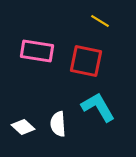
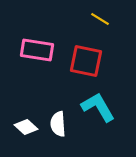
yellow line: moved 2 px up
pink rectangle: moved 1 px up
white diamond: moved 3 px right
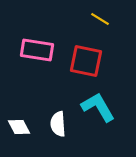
white diamond: moved 7 px left; rotated 20 degrees clockwise
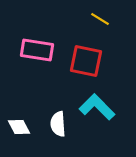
cyan L-shape: moved 1 px left; rotated 15 degrees counterclockwise
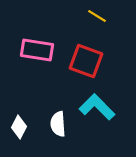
yellow line: moved 3 px left, 3 px up
red square: rotated 8 degrees clockwise
white diamond: rotated 55 degrees clockwise
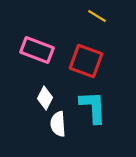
pink rectangle: rotated 12 degrees clockwise
cyan L-shape: moved 4 px left; rotated 42 degrees clockwise
white diamond: moved 26 px right, 29 px up
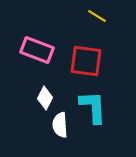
red square: rotated 12 degrees counterclockwise
white semicircle: moved 2 px right, 1 px down
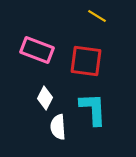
cyan L-shape: moved 2 px down
white semicircle: moved 2 px left, 2 px down
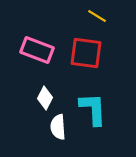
red square: moved 8 px up
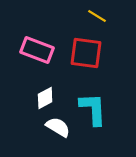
white diamond: rotated 35 degrees clockwise
white semicircle: rotated 125 degrees clockwise
